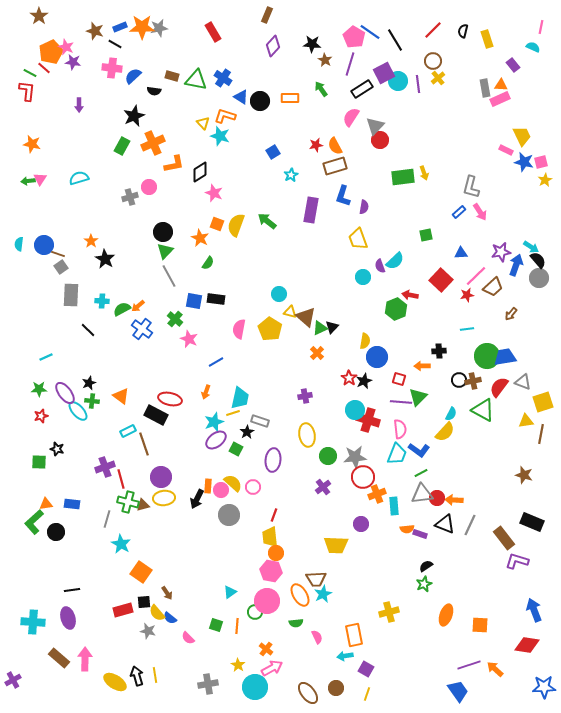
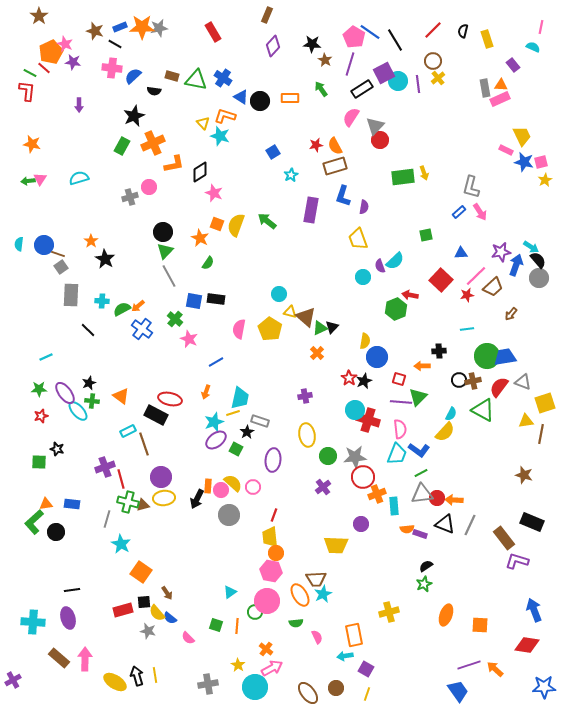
pink star at (66, 47): moved 1 px left, 3 px up
yellow square at (543, 402): moved 2 px right, 1 px down
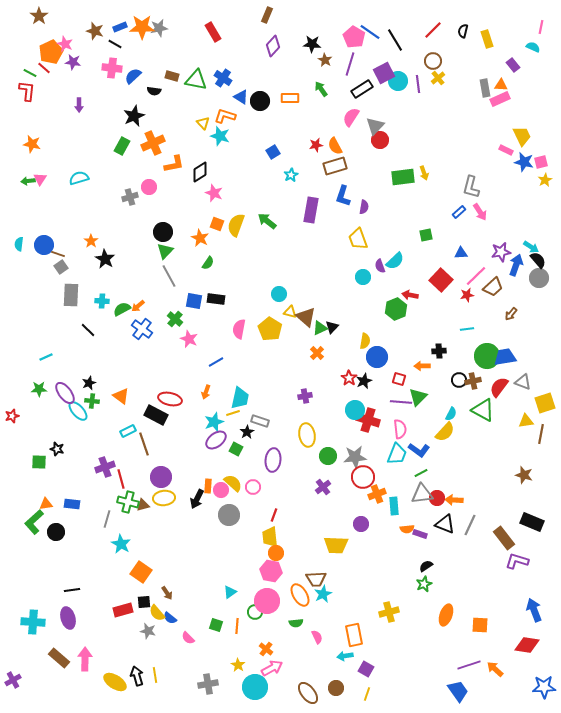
red star at (41, 416): moved 29 px left
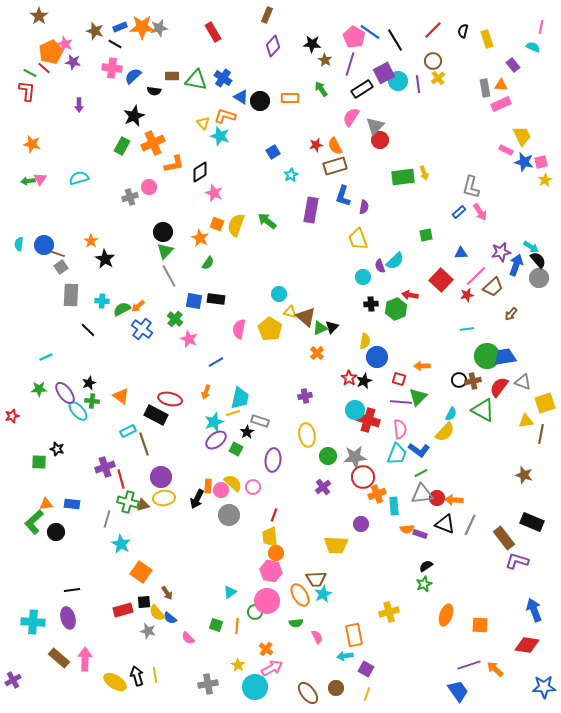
brown rectangle at (172, 76): rotated 16 degrees counterclockwise
pink rectangle at (500, 99): moved 1 px right, 5 px down
black cross at (439, 351): moved 68 px left, 47 px up
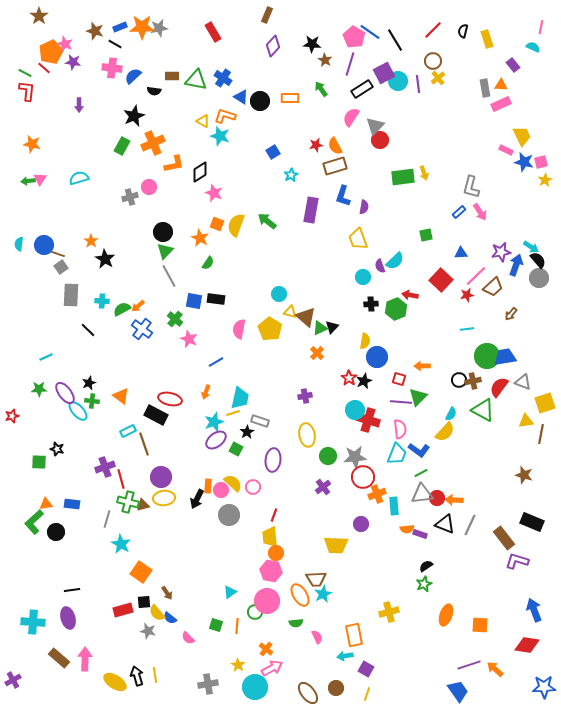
green line at (30, 73): moved 5 px left
yellow triangle at (203, 123): moved 2 px up; rotated 16 degrees counterclockwise
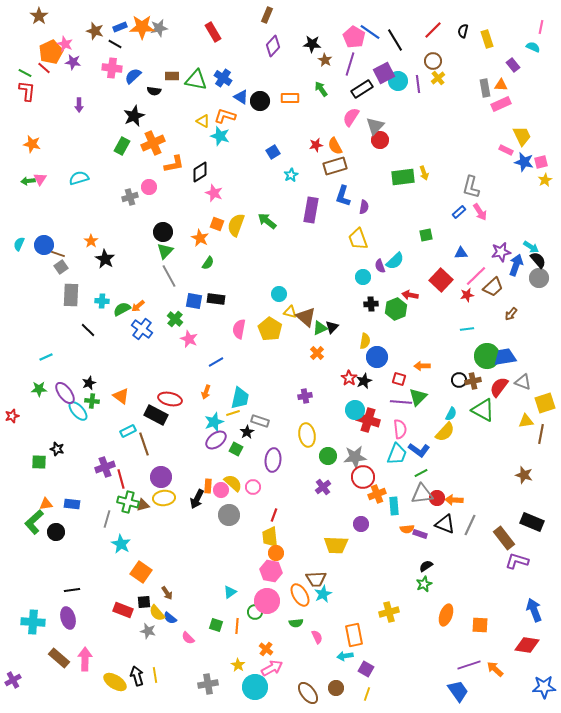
cyan semicircle at (19, 244): rotated 16 degrees clockwise
red rectangle at (123, 610): rotated 36 degrees clockwise
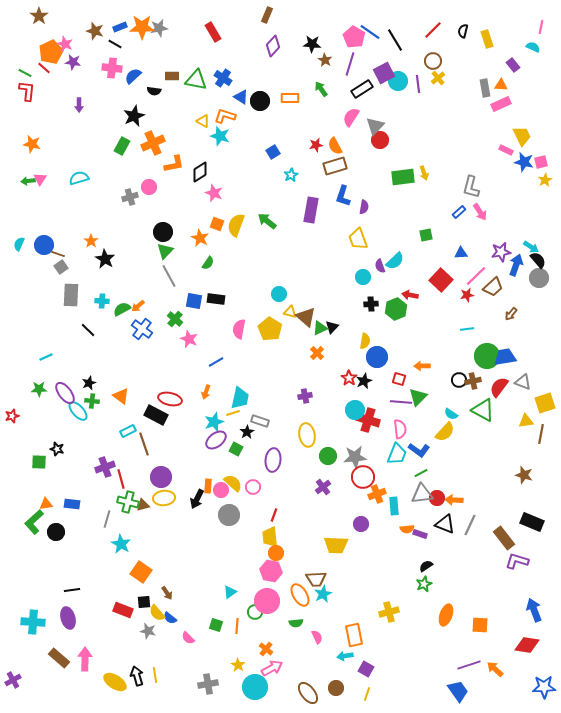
cyan semicircle at (451, 414): rotated 96 degrees clockwise
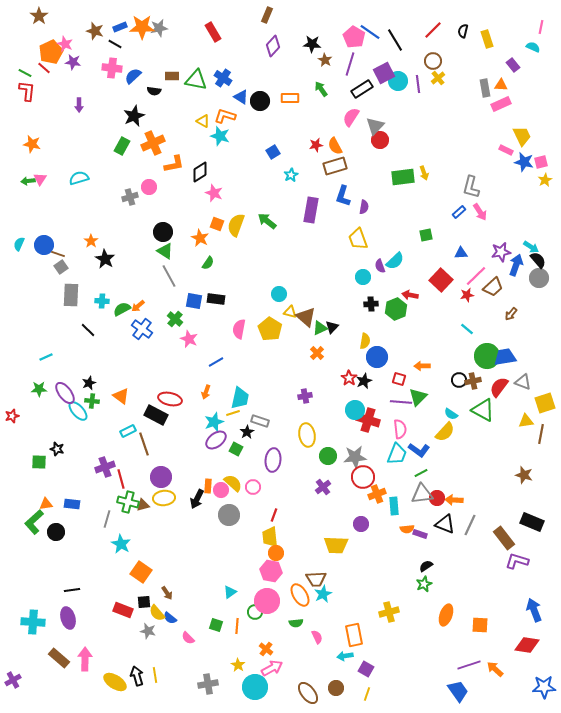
green triangle at (165, 251): rotated 42 degrees counterclockwise
cyan line at (467, 329): rotated 48 degrees clockwise
